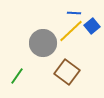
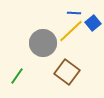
blue square: moved 1 px right, 3 px up
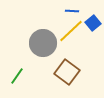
blue line: moved 2 px left, 2 px up
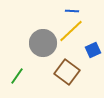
blue square: moved 27 px down; rotated 14 degrees clockwise
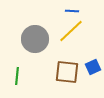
gray circle: moved 8 px left, 4 px up
blue square: moved 17 px down
brown square: rotated 30 degrees counterclockwise
green line: rotated 30 degrees counterclockwise
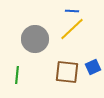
yellow line: moved 1 px right, 2 px up
green line: moved 1 px up
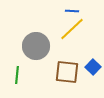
gray circle: moved 1 px right, 7 px down
blue square: rotated 21 degrees counterclockwise
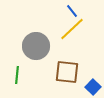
blue line: rotated 48 degrees clockwise
blue square: moved 20 px down
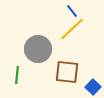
gray circle: moved 2 px right, 3 px down
